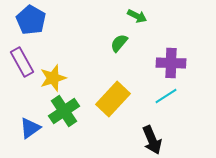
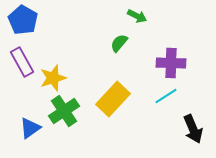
blue pentagon: moved 8 px left
black arrow: moved 41 px right, 11 px up
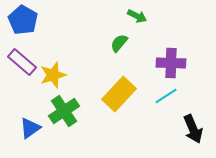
purple rectangle: rotated 20 degrees counterclockwise
yellow star: moved 3 px up
yellow rectangle: moved 6 px right, 5 px up
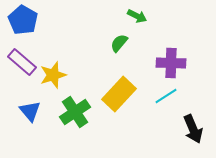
green cross: moved 11 px right, 1 px down
blue triangle: moved 17 px up; rotated 35 degrees counterclockwise
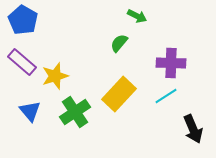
yellow star: moved 2 px right, 1 px down
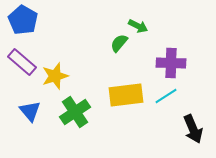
green arrow: moved 1 px right, 10 px down
yellow rectangle: moved 7 px right, 1 px down; rotated 40 degrees clockwise
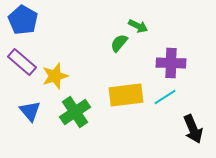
cyan line: moved 1 px left, 1 px down
